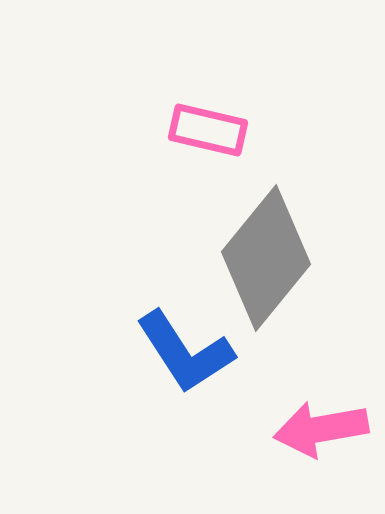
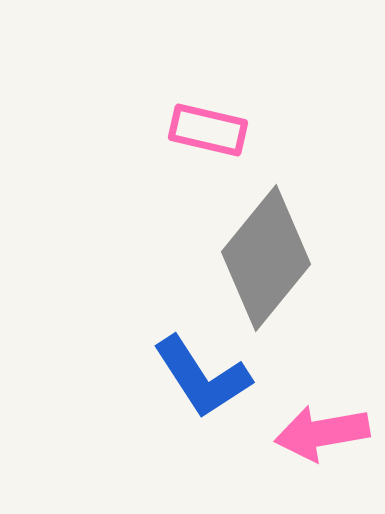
blue L-shape: moved 17 px right, 25 px down
pink arrow: moved 1 px right, 4 px down
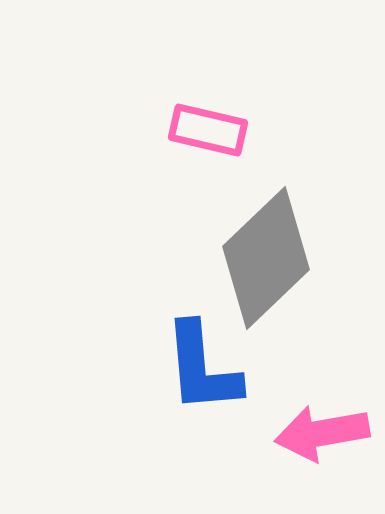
gray diamond: rotated 7 degrees clockwise
blue L-shape: moved 9 px up; rotated 28 degrees clockwise
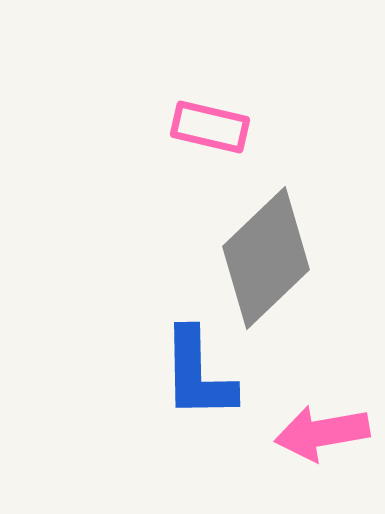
pink rectangle: moved 2 px right, 3 px up
blue L-shape: moved 4 px left, 6 px down; rotated 4 degrees clockwise
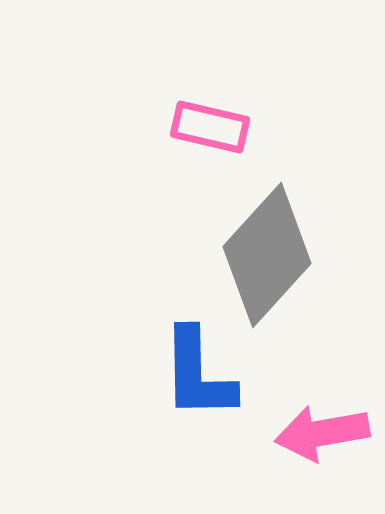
gray diamond: moved 1 px right, 3 px up; rotated 4 degrees counterclockwise
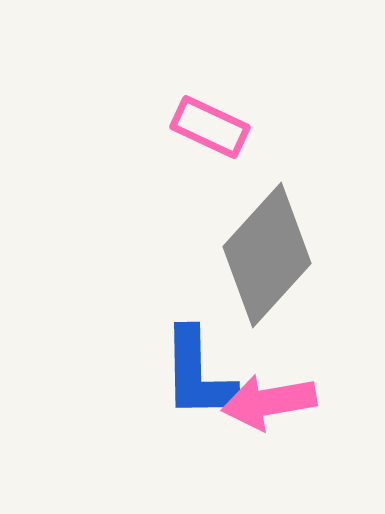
pink rectangle: rotated 12 degrees clockwise
pink arrow: moved 53 px left, 31 px up
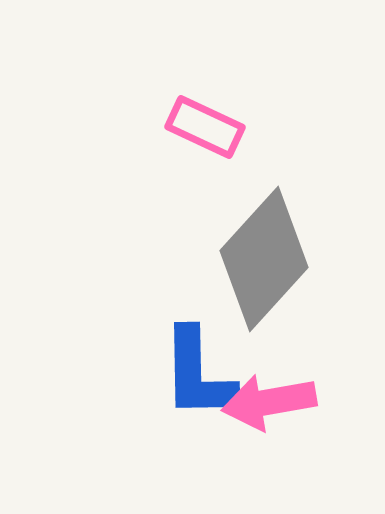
pink rectangle: moved 5 px left
gray diamond: moved 3 px left, 4 px down
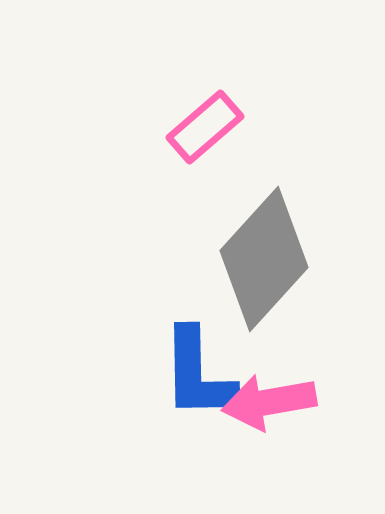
pink rectangle: rotated 66 degrees counterclockwise
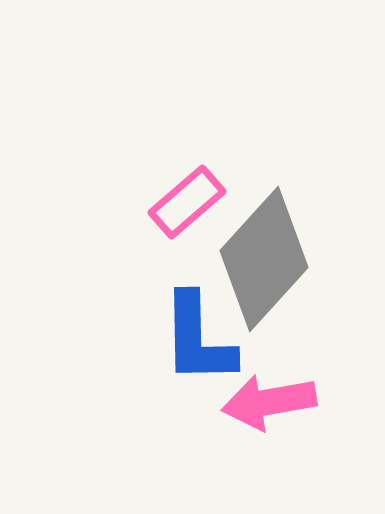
pink rectangle: moved 18 px left, 75 px down
blue L-shape: moved 35 px up
